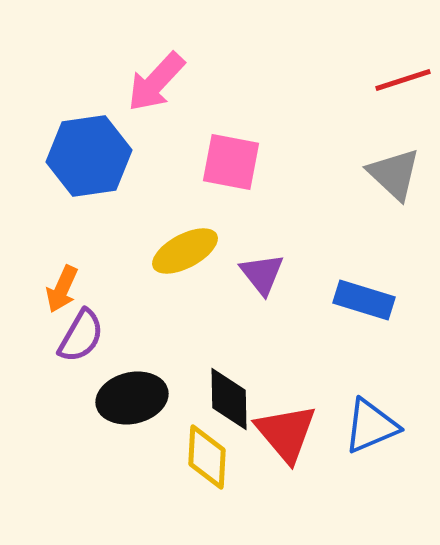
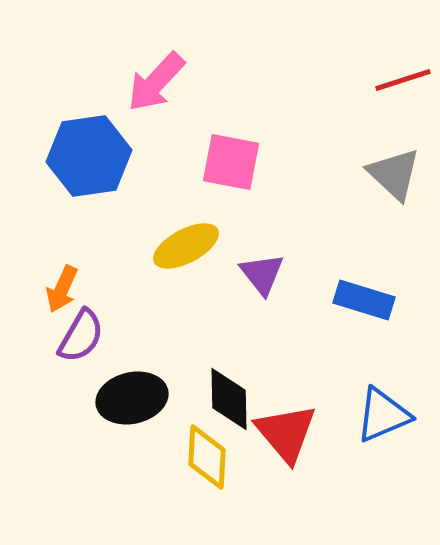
yellow ellipse: moved 1 px right, 5 px up
blue triangle: moved 12 px right, 11 px up
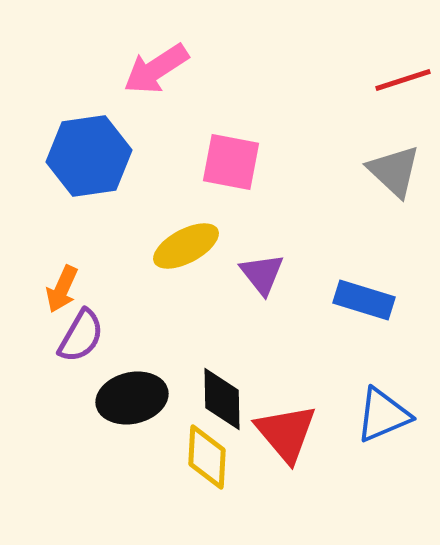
pink arrow: moved 13 px up; rotated 14 degrees clockwise
gray triangle: moved 3 px up
black diamond: moved 7 px left
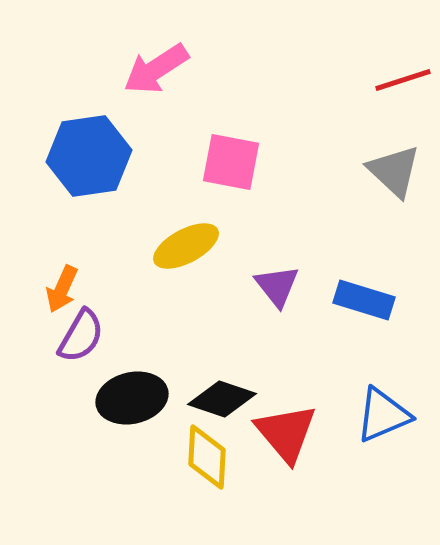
purple triangle: moved 15 px right, 12 px down
black diamond: rotated 70 degrees counterclockwise
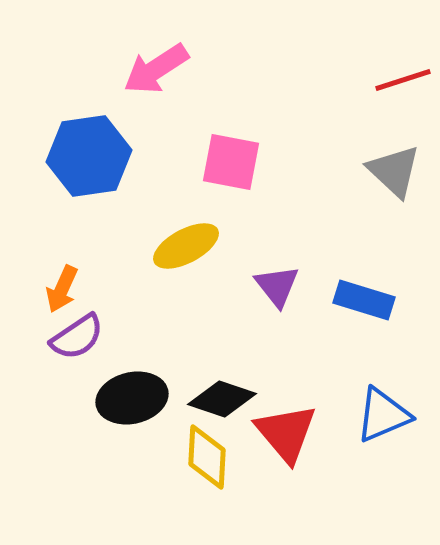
purple semicircle: moved 4 px left, 1 px down; rotated 26 degrees clockwise
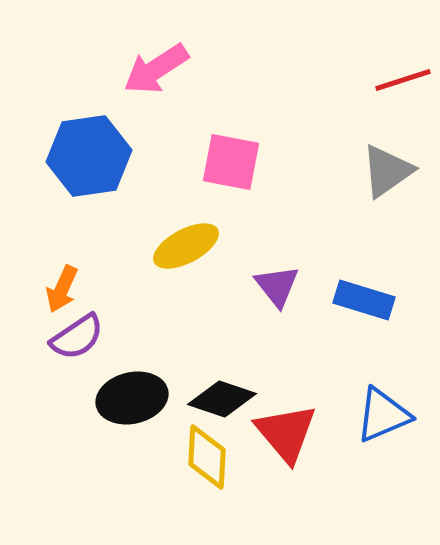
gray triangle: moved 7 px left; rotated 42 degrees clockwise
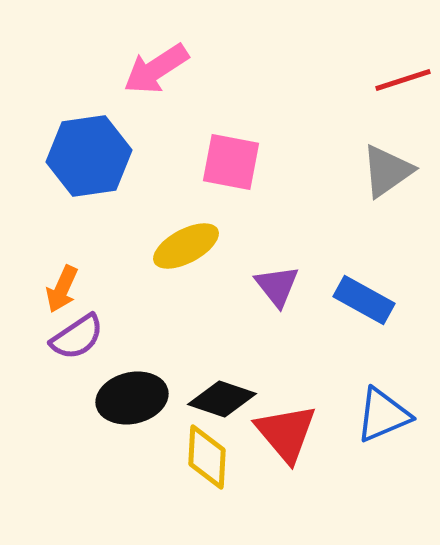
blue rectangle: rotated 12 degrees clockwise
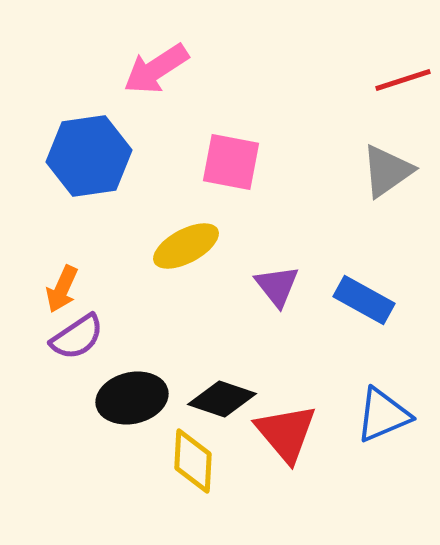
yellow diamond: moved 14 px left, 4 px down
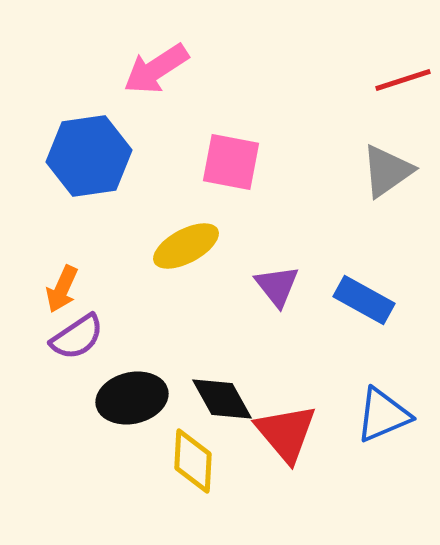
black diamond: rotated 42 degrees clockwise
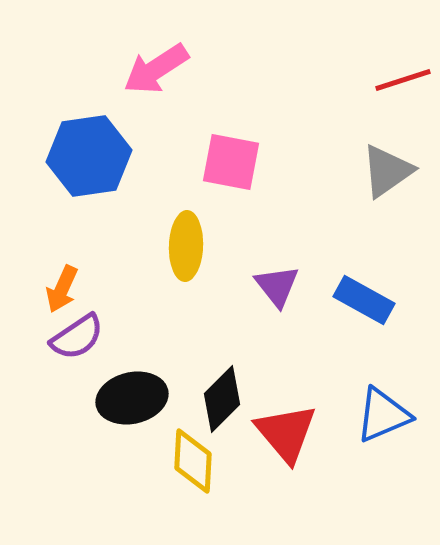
yellow ellipse: rotated 60 degrees counterclockwise
black diamond: rotated 74 degrees clockwise
